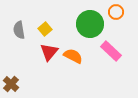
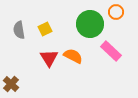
yellow square: rotated 16 degrees clockwise
red triangle: moved 6 px down; rotated 12 degrees counterclockwise
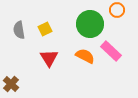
orange circle: moved 1 px right, 2 px up
orange semicircle: moved 12 px right
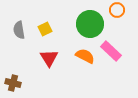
brown cross: moved 2 px right, 1 px up; rotated 28 degrees counterclockwise
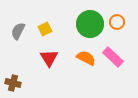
orange circle: moved 12 px down
gray semicircle: moved 1 px left, 1 px down; rotated 36 degrees clockwise
pink rectangle: moved 2 px right, 6 px down
orange semicircle: moved 1 px right, 2 px down
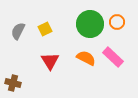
red triangle: moved 1 px right, 3 px down
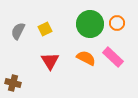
orange circle: moved 1 px down
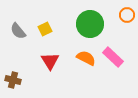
orange circle: moved 10 px right, 8 px up
gray semicircle: rotated 66 degrees counterclockwise
brown cross: moved 3 px up
